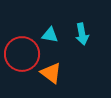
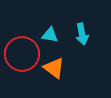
orange triangle: moved 3 px right, 5 px up
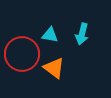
cyan arrow: rotated 25 degrees clockwise
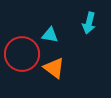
cyan arrow: moved 7 px right, 11 px up
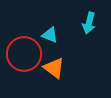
cyan triangle: rotated 12 degrees clockwise
red circle: moved 2 px right
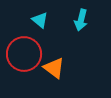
cyan arrow: moved 8 px left, 3 px up
cyan triangle: moved 10 px left, 15 px up; rotated 18 degrees clockwise
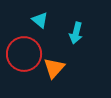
cyan arrow: moved 5 px left, 13 px down
orange triangle: rotated 35 degrees clockwise
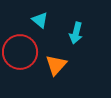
red circle: moved 4 px left, 2 px up
orange triangle: moved 2 px right, 3 px up
